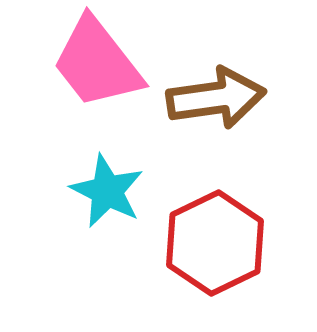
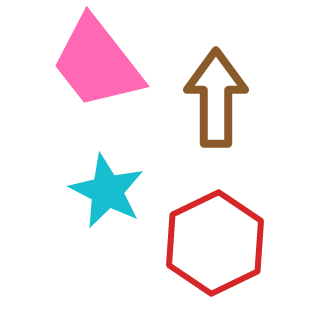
brown arrow: rotated 82 degrees counterclockwise
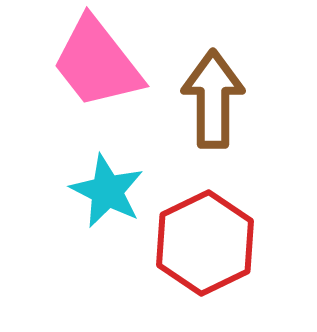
brown arrow: moved 3 px left, 1 px down
red hexagon: moved 10 px left
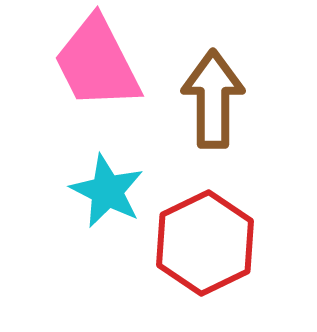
pink trapezoid: rotated 11 degrees clockwise
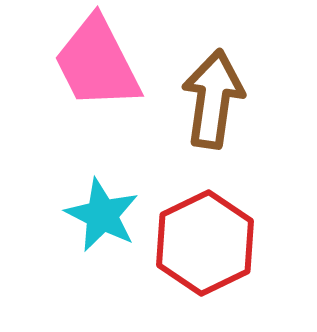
brown arrow: rotated 8 degrees clockwise
cyan star: moved 5 px left, 24 px down
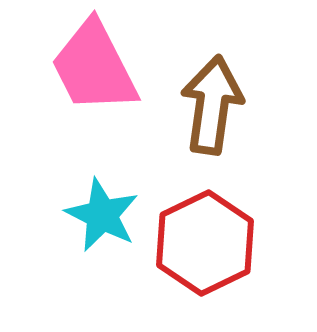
pink trapezoid: moved 3 px left, 4 px down
brown arrow: moved 1 px left, 6 px down
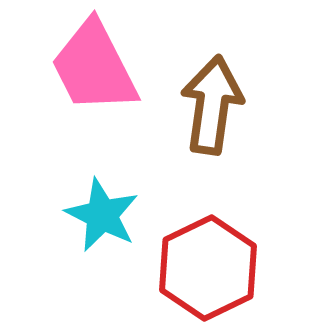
red hexagon: moved 3 px right, 25 px down
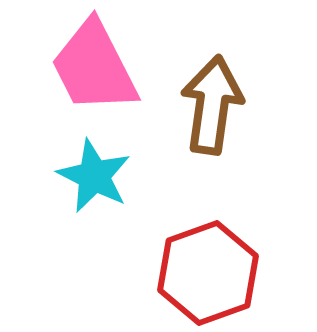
cyan star: moved 8 px left, 39 px up
red hexagon: moved 5 px down; rotated 6 degrees clockwise
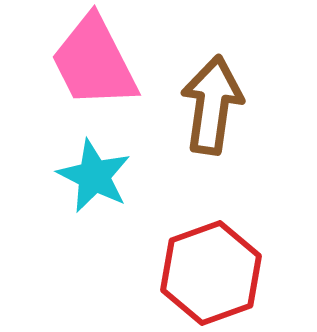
pink trapezoid: moved 5 px up
red hexagon: moved 3 px right
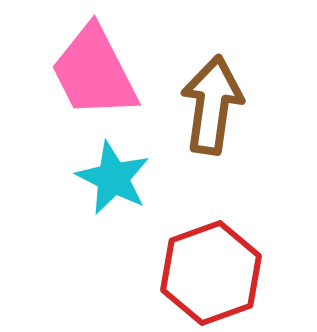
pink trapezoid: moved 10 px down
cyan star: moved 19 px right, 2 px down
